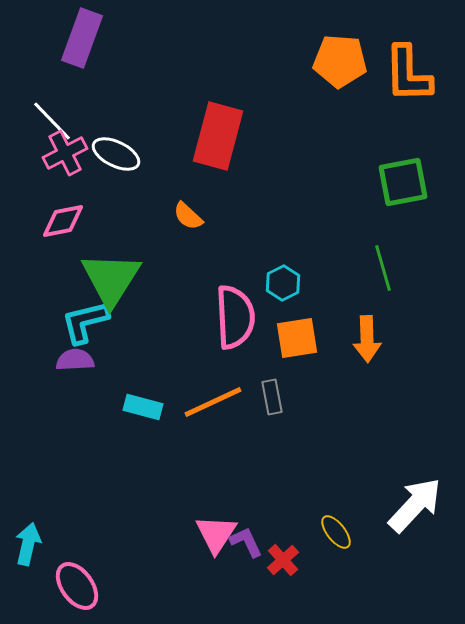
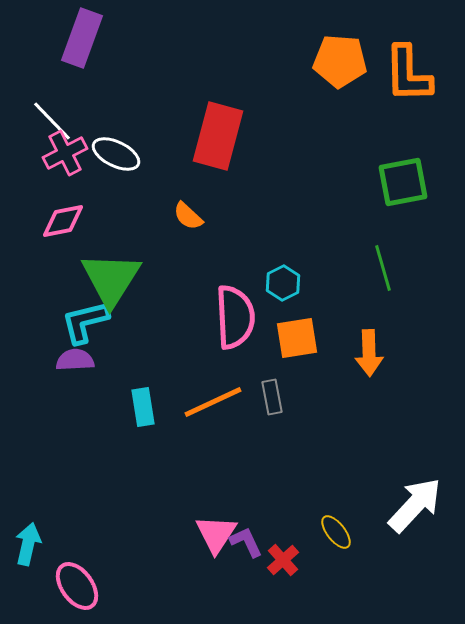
orange arrow: moved 2 px right, 14 px down
cyan rectangle: rotated 66 degrees clockwise
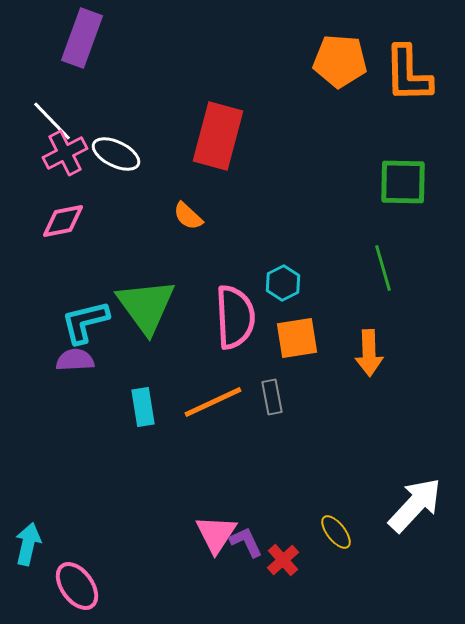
green square: rotated 12 degrees clockwise
green triangle: moved 35 px right, 27 px down; rotated 8 degrees counterclockwise
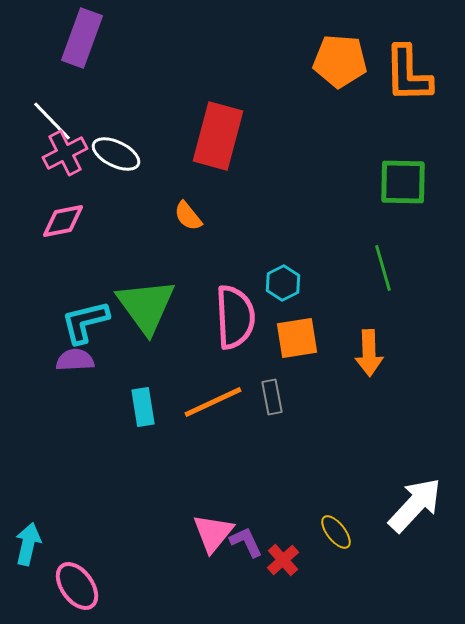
orange semicircle: rotated 8 degrees clockwise
pink triangle: moved 3 px left, 1 px up; rotated 6 degrees clockwise
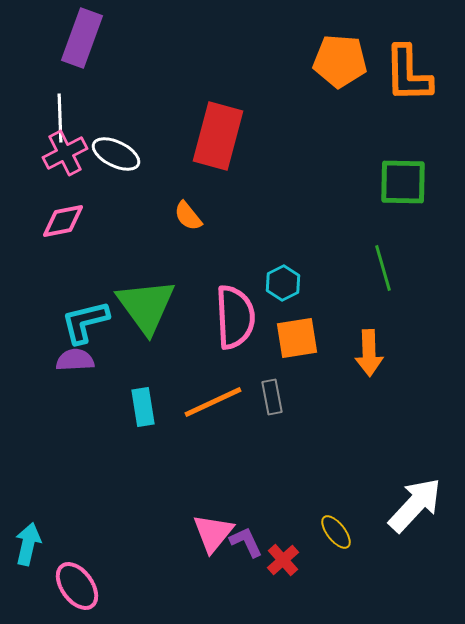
white line: moved 8 px right, 3 px up; rotated 42 degrees clockwise
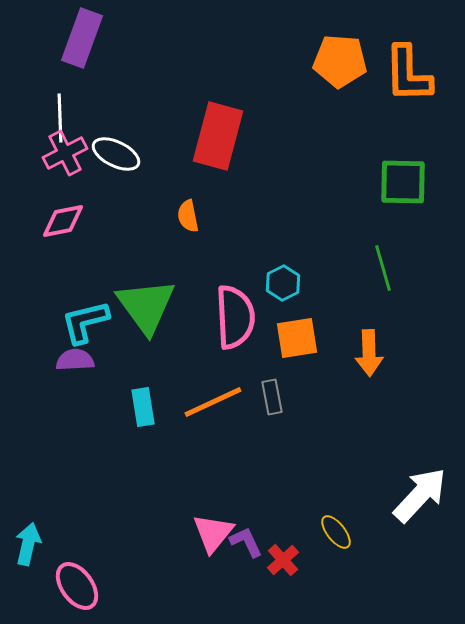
orange semicircle: rotated 28 degrees clockwise
white arrow: moved 5 px right, 10 px up
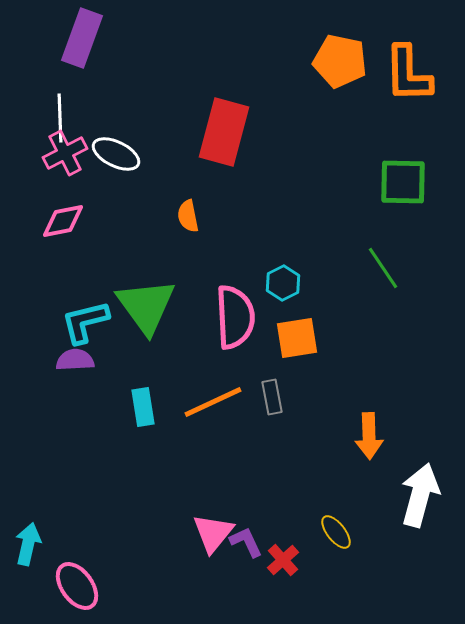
orange pentagon: rotated 8 degrees clockwise
red rectangle: moved 6 px right, 4 px up
green line: rotated 18 degrees counterclockwise
orange arrow: moved 83 px down
white arrow: rotated 28 degrees counterclockwise
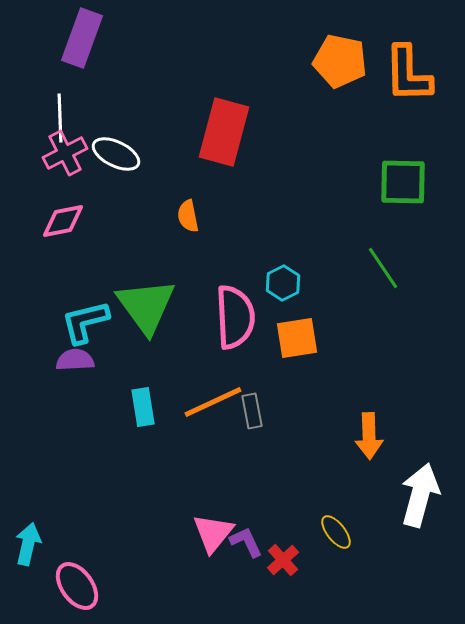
gray rectangle: moved 20 px left, 14 px down
